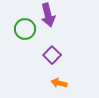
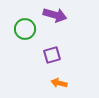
purple arrow: moved 7 px right; rotated 60 degrees counterclockwise
purple square: rotated 30 degrees clockwise
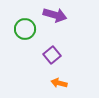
purple square: rotated 24 degrees counterclockwise
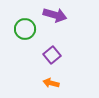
orange arrow: moved 8 px left
